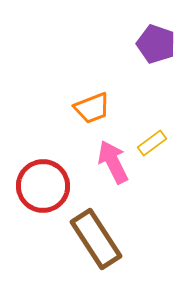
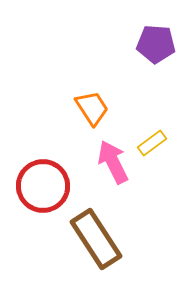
purple pentagon: rotated 15 degrees counterclockwise
orange trapezoid: rotated 102 degrees counterclockwise
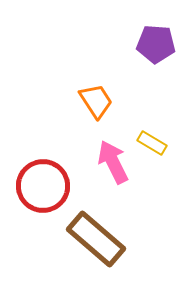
orange trapezoid: moved 4 px right, 7 px up
yellow rectangle: rotated 68 degrees clockwise
brown rectangle: rotated 16 degrees counterclockwise
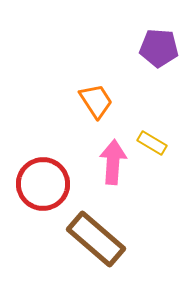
purple pentagon: moved 3 px right, 4 px down
pink arrow: rotated 30 degrees clockwise
red circle: moved 2 px up
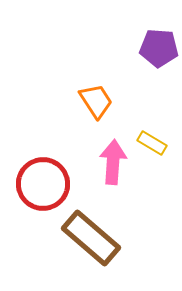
brown rectangle: moved 5 px left, 1 px up
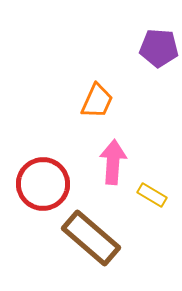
orange trapezoid: moved 1 px right; rotated 57 degrees clockwise
yellow rectangle: moved 52 px down
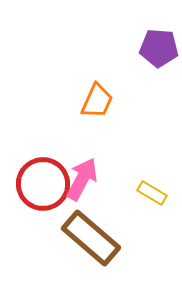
pink arrow: moved 31 px left, 17 px down; rotated 24 degrees clockwise
yellow rectangle: moved 2 px up
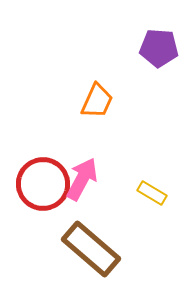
brown rectangle: moved 11 px down
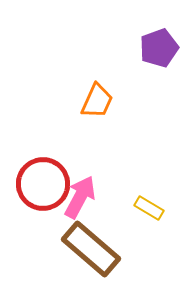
purple pentagon: rotated 24 degrees counterclockwise
pink arrow: moved 2 px left, 18 px down
yellow rectangle: moved 3 px left, 15 px down
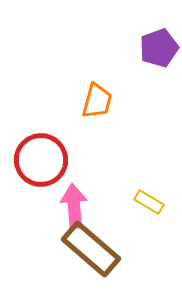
orange trapezoid: rotated 9 degrees counterclockwise
red circle: moved 2 px left, 24 px up
pink arrow: moved 6 px left, 9 px down; rotated 33 degrees counterclockwise
yellow rectangle: moved 6 px up
